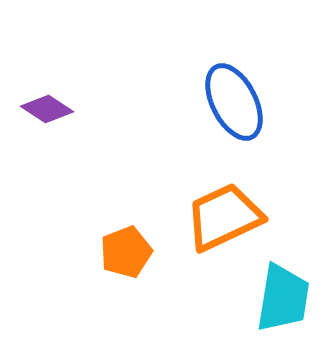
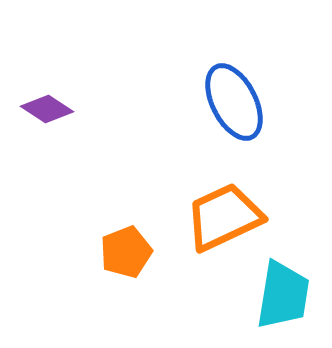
cyan trapezoid: moved 3 px up
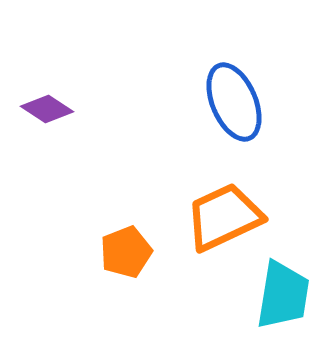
blue ellipse: rotated 4 degrees clockwise
